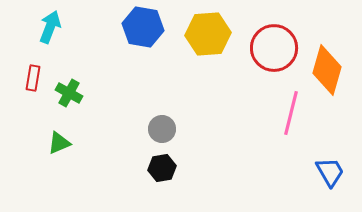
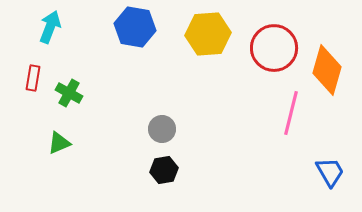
blue hexagon: moved 8 px left
black hexagon: moved 2 px right, 2 px down
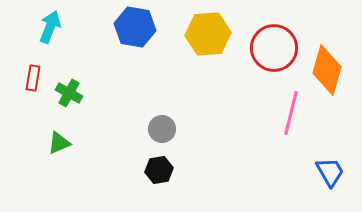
black hexagon: moved 5 px left
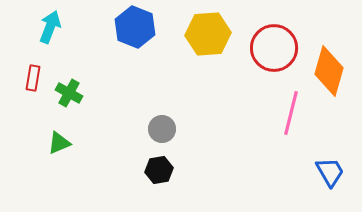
blue hexagon: rotated 12 degrees clockwise
orange diamond: moved 2 px right, 1 px down
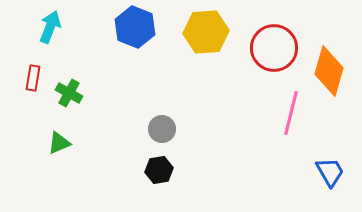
yellow hexagon: moved 2 px left, 2 px up
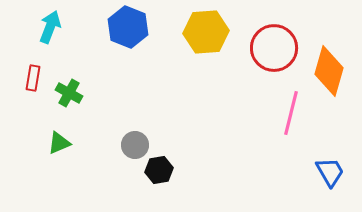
blue hexagon: moved 7 px left
gray circle: moved 27 px left, 16 px down
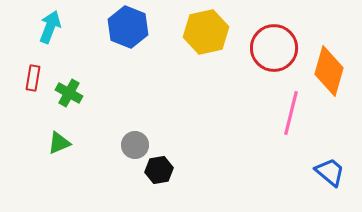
yellow hexagon: rotated 9 degrees counterclockwise
blue trapezoid: rotated 20 degrees counterclockwise
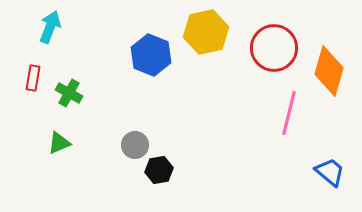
blue hexagon: moved 23 px right, 28 px down
pink line: moved 2 px left
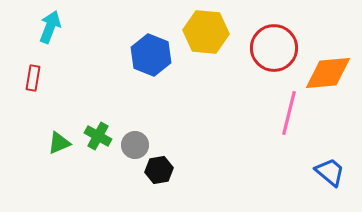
yellow hexagon: rotated 18 degrees clockwise
orange diamond: moved 1 px left, 2 px down; rotated 69 degrees clockwise
green cross: moved 29 px right, 43 px down
